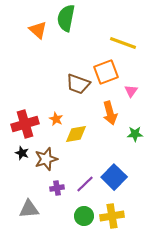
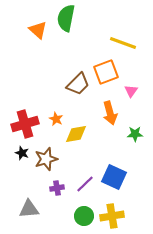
brown trapezoid: rotated 65 degrees counterclockwise
blue square: rotated 20 degrees counterclockwise
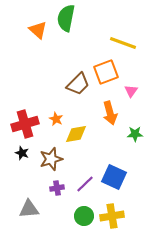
brown star: moved 5 px right
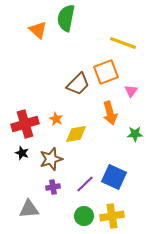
purple cross: moved 4 px left, 1 px up
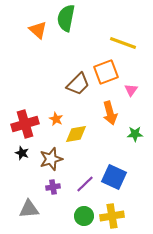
pink triangle: moved 1 px up
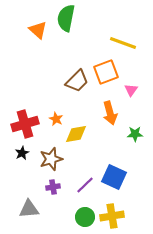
brown trapezoid: moved 1 px left, 3 px up
black star: rotated 24 degrees clockwise
purple line: moved 1 px down
green circle: moved 1 px right, 1 px down
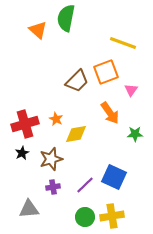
orange arrow: rotated 20 degrees counterclockwise
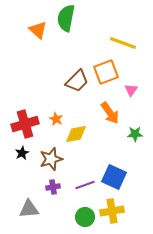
purple line: rotated 24 degrees clockwise
yellow cross: moved 5 px up
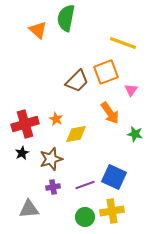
green star: rotated 14 degrees clockwise
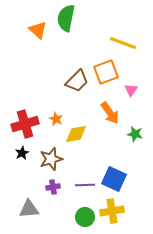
blue square: moved 2 px down
purple line: rotated 18 degrees clockwise
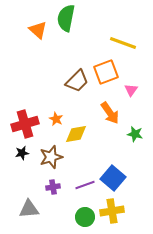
black star: rotated 16 degrees clockwise
brown star: moved 2 px up
blue square: moved 1 px left, 1 px up; rotated 15 degrees clockwise
purple line: rotated 18 degrees counterclockwise
